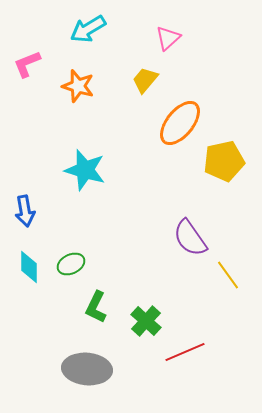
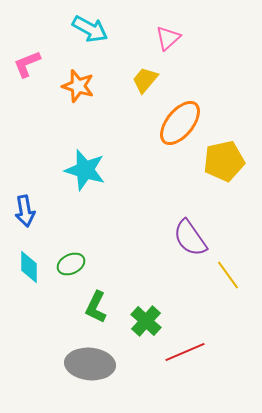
cyan arrow: moved 2 px right; rotated 120 degrees counterclockwise
gray ellipse: moved 3 px right, 5 px up
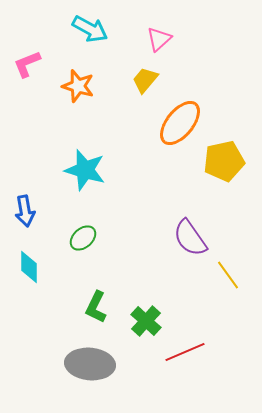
pink triangle: moved 9 px left, 1 px down
green ellipse: moved 12 px right, 26 px up; rotated 16 degrees counterclockwise
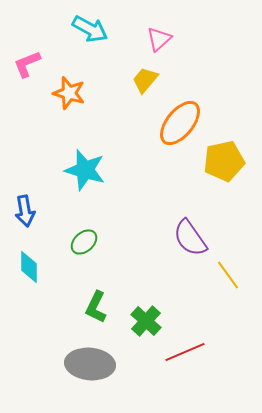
orange star: moved 9 px left, 7 px down
green ellipse: moved 1 px right, 4 px down
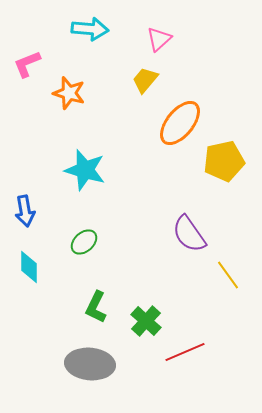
cyan arrow: rotated 24 degrees counterclockwise
purple semicircle: moved 1 px left, 4 px up
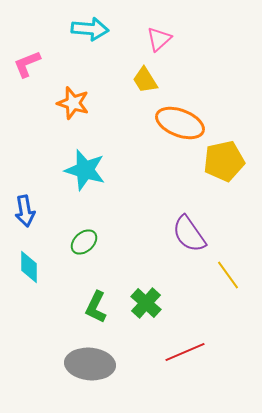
yellow trapezoid: rotated 72 degrees counterclockwise
orange star: moved 4 px right, 10 px down
orange ellipse: rotated 72 degrees clockwise
green cross: moved 18 px up
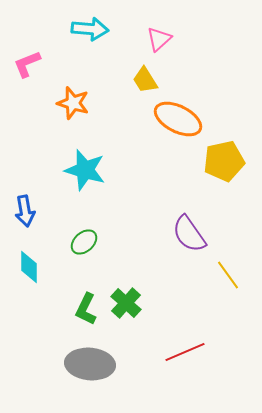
orange ellipse: moved 2 px left, 4 px up; rotated 6 degrees clockwise
green cross: moved 20 px left
green L-shape: moved 10 px left, 2 px down
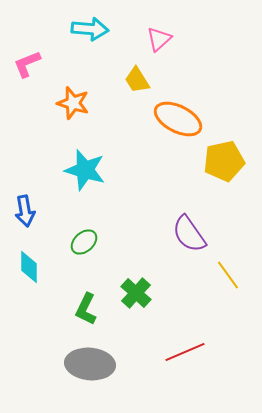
yellow trapezoid: moved 8 px left
green cross: moved 10 px right, 10 px up
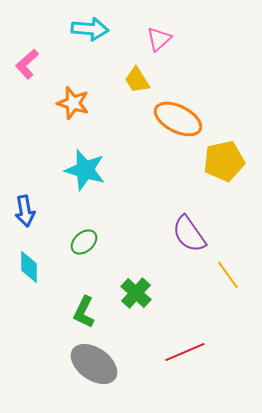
pink L-shape: rotated 20 degrees counterclockwise
green L-shape: moved 2 px left, 3 px down
gray ellipse: moved 4 px right; rotated 30 degrees clockwise
